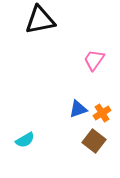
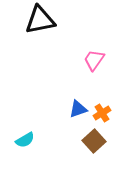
brown square: rotated 10 degrees clockwise
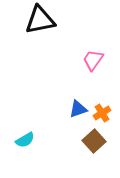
pink trapezoid: moved 1 px left
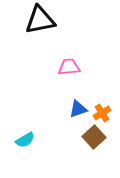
pink trapezoid: moved 24 px left, 7 px down; rotated 50 degrees clockwise
brown square: moved 4 px up
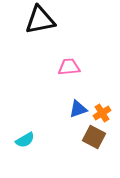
brown square: rotated 20 degrees counterclockwise
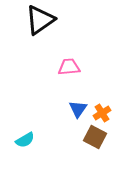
black triangle: rotated 24 degrees counterclockwise
blue triangle: rotated 36 degrees counterclockwise
brown square: moved 1 px right
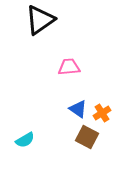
blue triangle: rotated 30 degrees counterclockwise
brown square: moved 8 px left
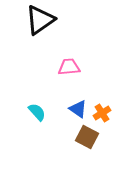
cyan semicircle: moved 12 px right, 28 px up; rotated 102 degrees counterclockwise
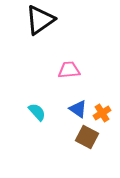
pink trapezoid: moved 3 px down
